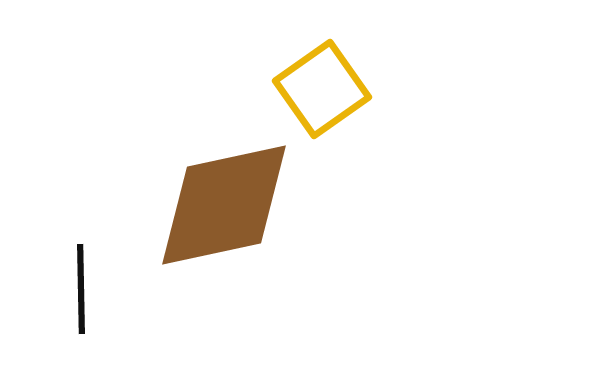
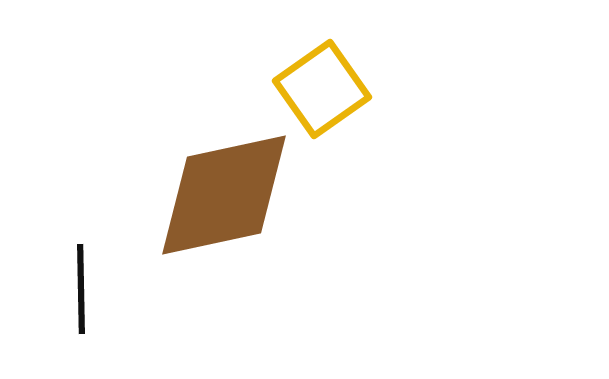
brown diamond: moved 10 px up
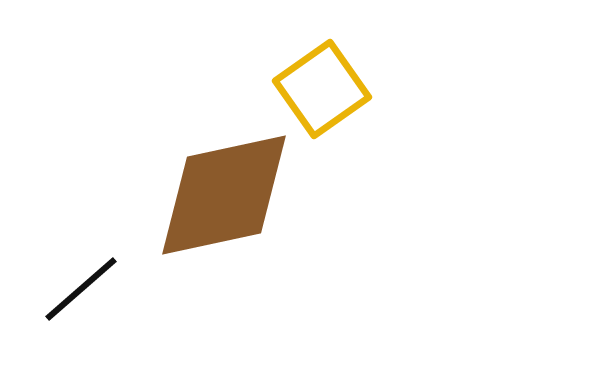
black line: rotated 50 degrees clockwise
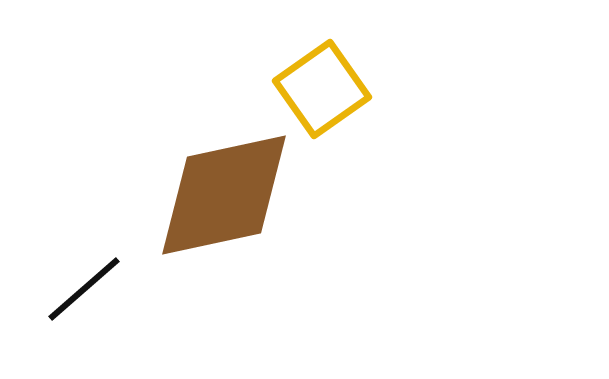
black line: moved 3 px right
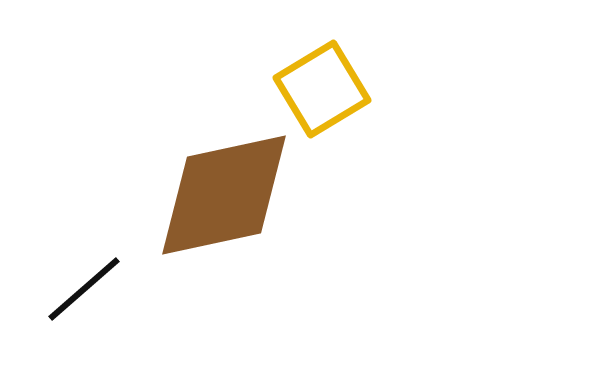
yellow square: rotated 4 degrees clockwise
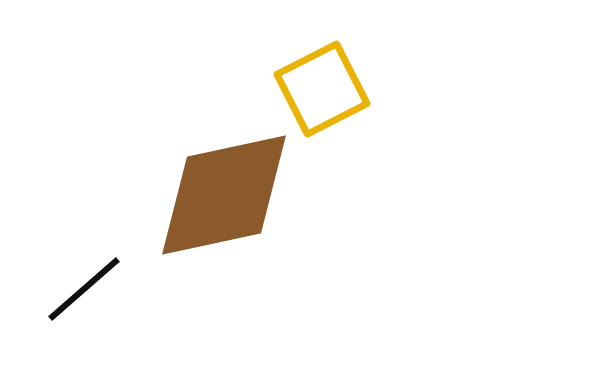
yellow square: rotated 4 degrees clockwise
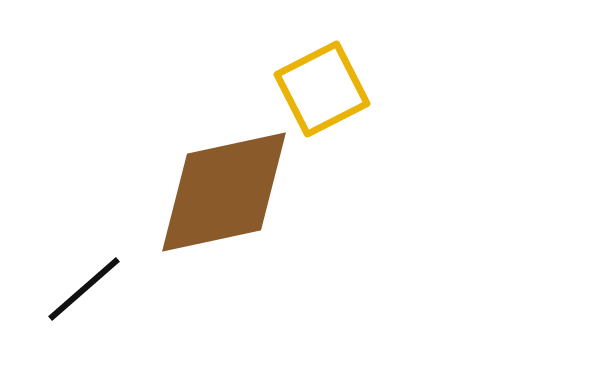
brown diamond: moved 3 px up
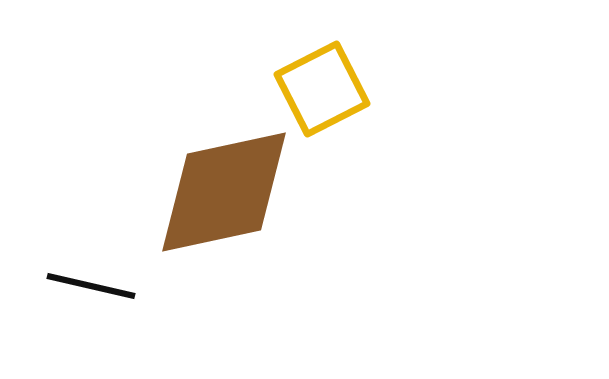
black line: moved 7 px right, 3 px up; rotated 54 degrees clockwise
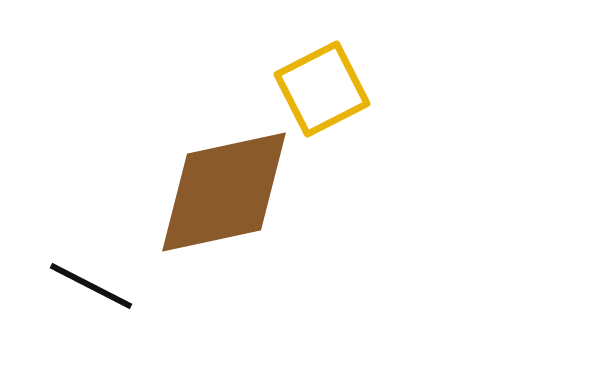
black line: rotated 14 degrees clockwise
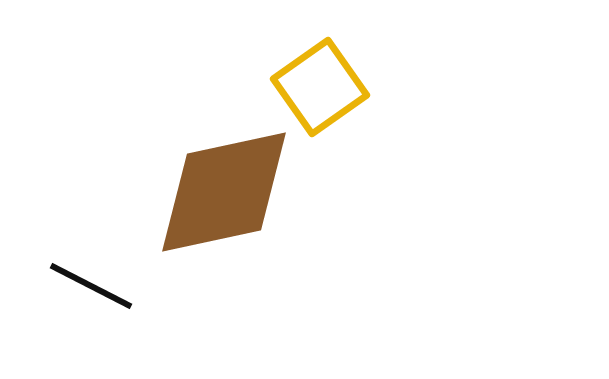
yellow square: moved 2 px left, 2 px up; rotated 8 degrees counterclockwise
